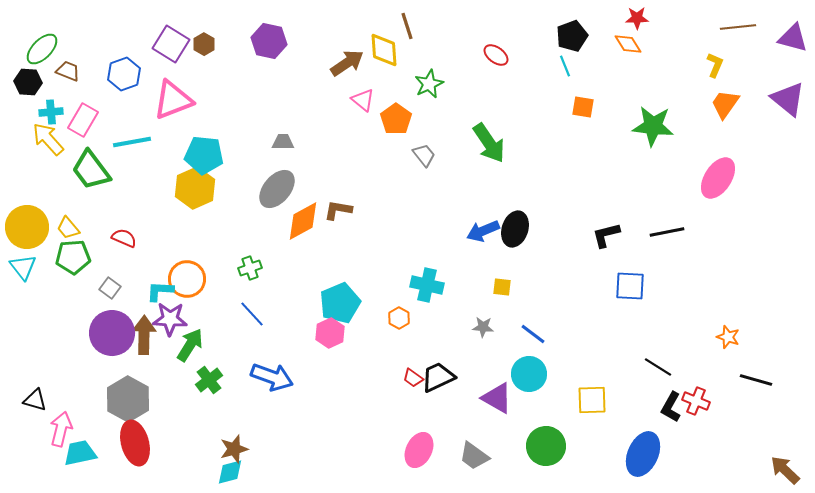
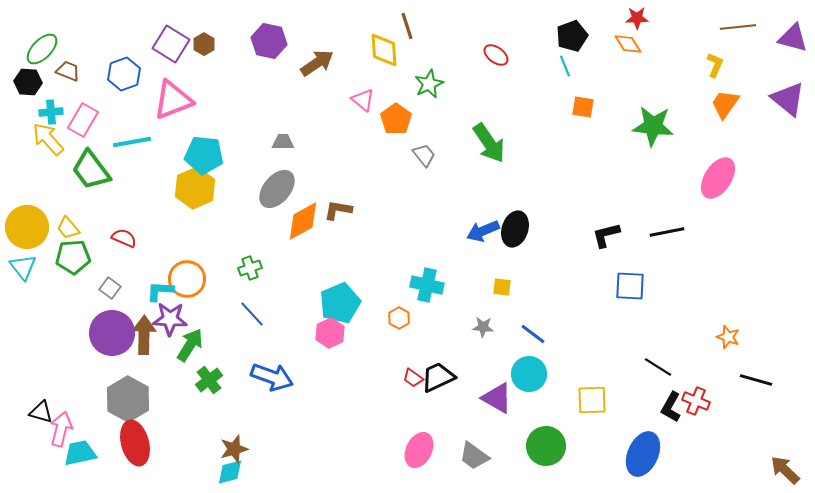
brown arrow at (347, 63): moved 30 px left
black triangle at (35, 400): moved 6 px right, 12 px down
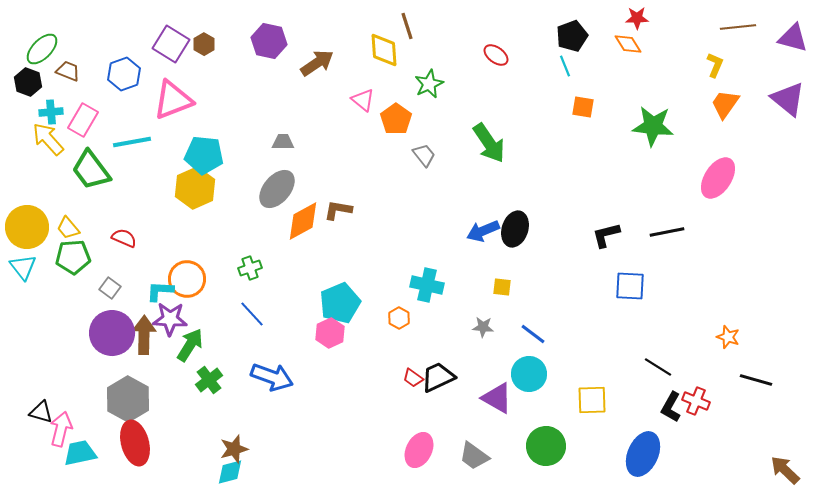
black hexagon at (28, 82): rotated 16 degrees clockwise
